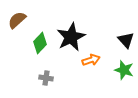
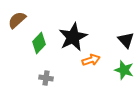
black star: moved 2 px right
green diamond: moved 1 px left
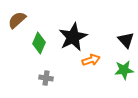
green diamond: rotated 20 degrees counterclockwise
green star: rotated 24 degrees counterclockwise
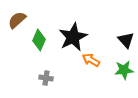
green diamond: moved 3 px up
orange arrow: rotated 132 degrees counterclockwise
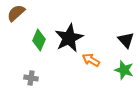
brown semicircle: moved 1 px left, 7 px up
black star: moved 4 px left, 1 px down
green star: rotated 24 degrees clockwise
gray cross: moved 15 px left
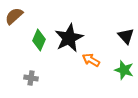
brown semicircle: moved 2 px left, 3 px down
black triangle: moved 4 px up
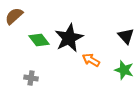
green diamond: rotated 60 degrees counterclockwise
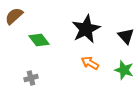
black star: moved 17 px right, 9 px up
orange arrow: moved 1 px left, 3 px down
gray cross: rotated 24 degrees counterclockwise
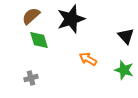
brown semicircle: moved 17 px right
black star: moved 15 px left, 10 px up; rotated 8 degrees clockwise
green diamond: rotated 20 degrees clockwise
orange arrow: moved 2 px left, 4 px up
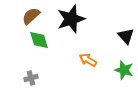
orange arrow: moved 1 px down
